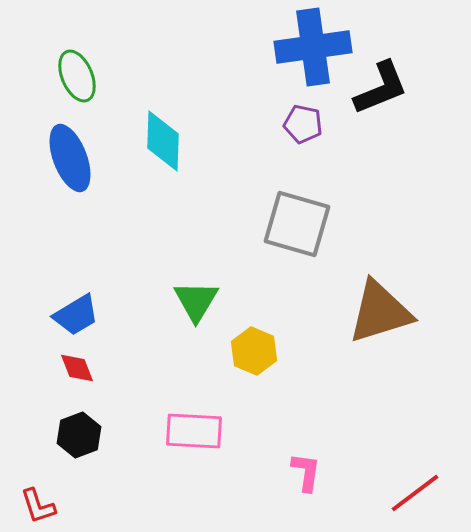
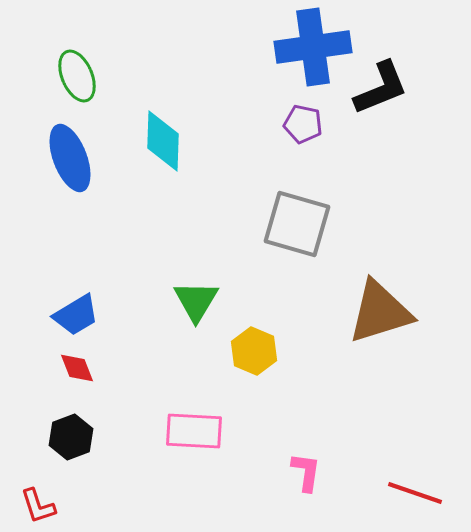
black hexagon: moved 8 px left, 2 px down
red line: rotated 56 degrees clockwise
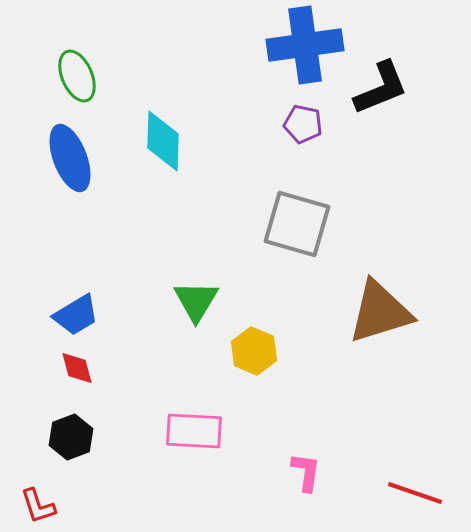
blue cross: moved 8 px left, 2 px up
red diamond: rotated 6 degrees clockwise
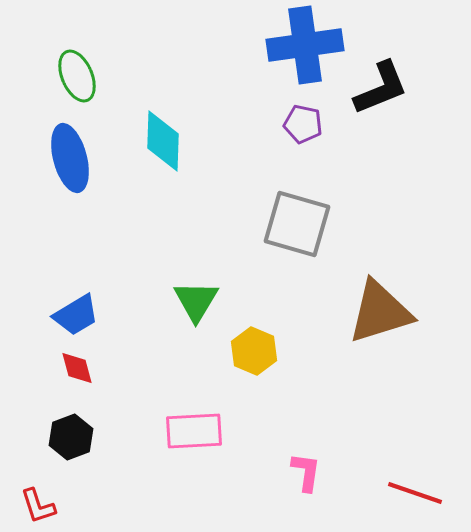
blue ellipse: rotated 6 degrees clockwise
pink rectangle: rotated 6 degrees counterclockwise
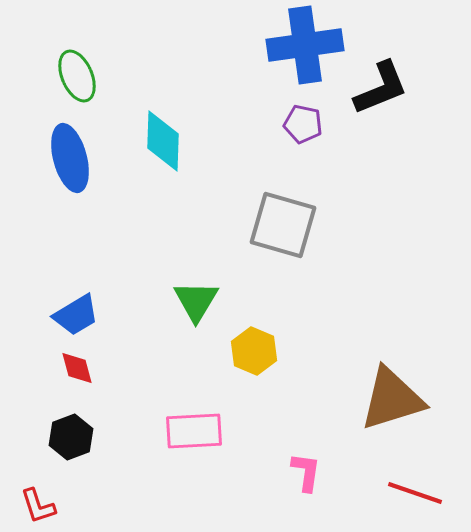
gray square: moved 14 px left, 1 px down
brown triangle: moved 12 px right, 87 px down
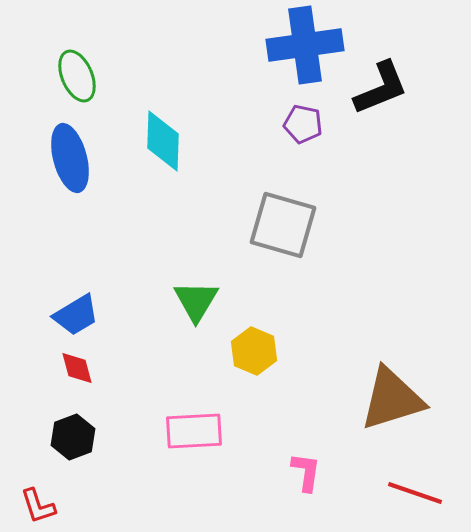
black hexagon: moved 2 px right
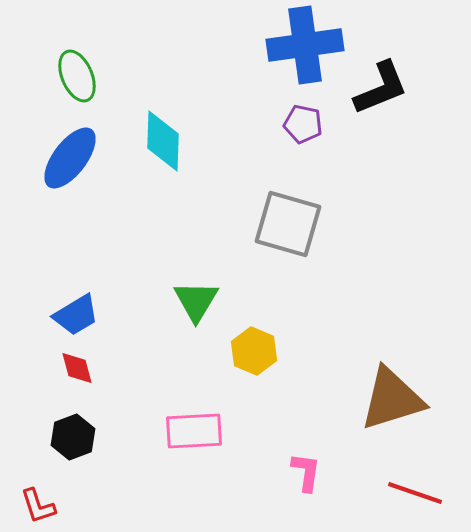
blue ellipse: rotated 52 degrees clockwise
gray square: moved 5 px right, 1 px up
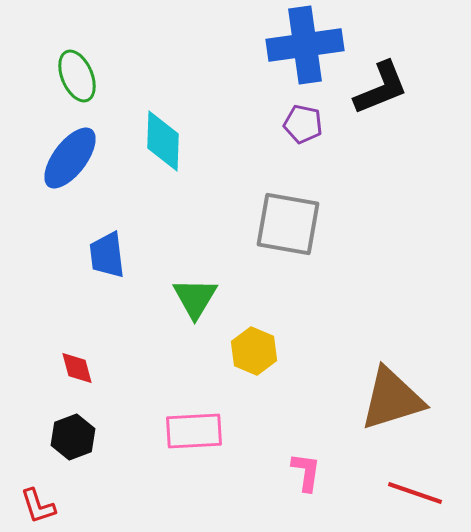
gray square: rotated 6 degrees counterclockwise
green triangle: moved 1 px left, 3 px up
blue trapezoid: moved 31 px right, 60 px up; rotated 114 degrees clockwise
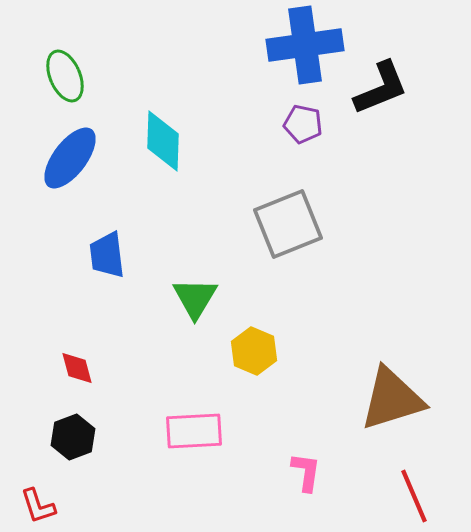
green ellipse: moved 12 px left
gray square: rotated 32 degrees counterclockwise
red line: moved 1 px left, 3 px down; rotated 48 degrees clockwise
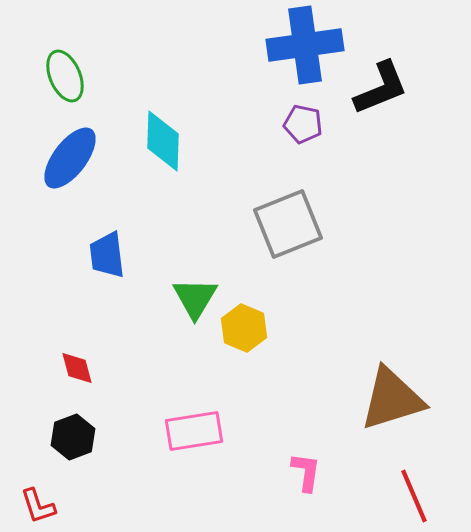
yellow hexagon: moved 10 px left, 23 px up
pink rectangle: rotated 6 degrees counterclockwise
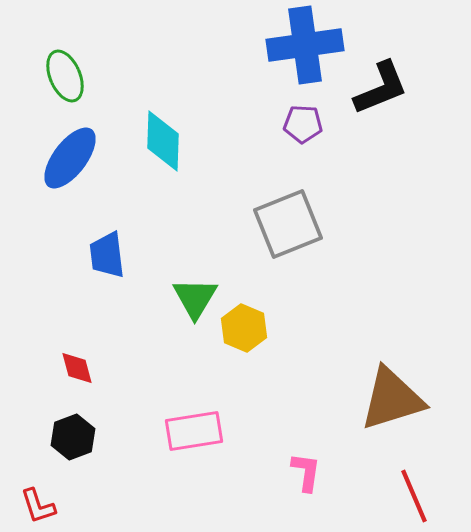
purple pentagon: rotated 9 degrees counterclockwise
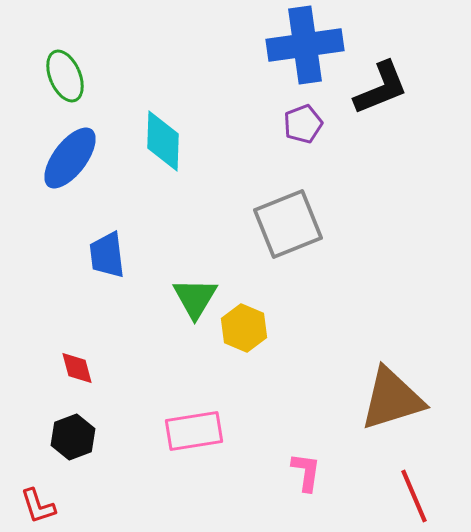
purple pentagon: rotated 24 degrees counterclockwise
